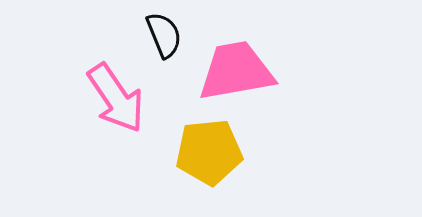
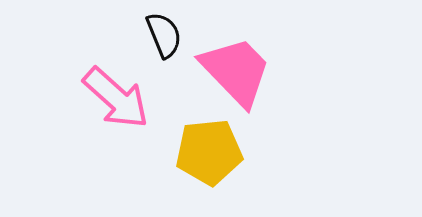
pink trapezoid: rotated 56 degrees clockwise
pink arrow: rotated 14 degrees counterclockwise
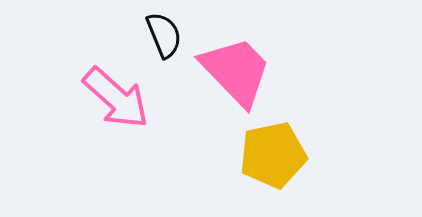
yellow pentagon: moved 64 px right, 3 px down; rotated 6 degrees counterclockwise
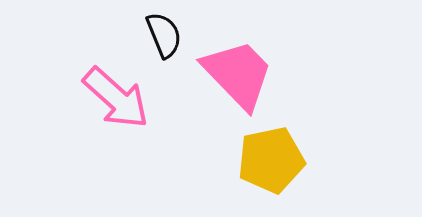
pink trapezoid: moved 2 px right, 3 px down
yellow pentagon: moved 2 px left, 5 px down
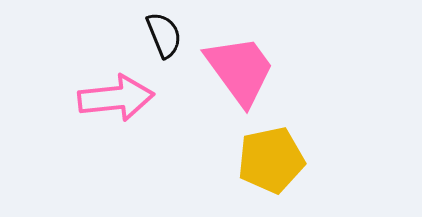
pink trapezoid: moved 2 px right, 4 px up; rotated 8 degrees clockwise
pink arrow: rotated 48 degrees counterclockwise
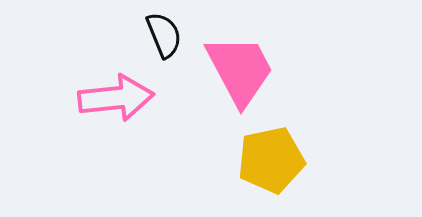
pink trapezoid: rotated 8 degrees clockwise
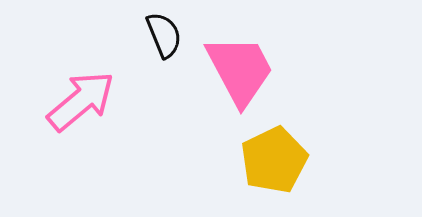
pink arrow: moved 35 px left, 3 px down; rotated 34 degrees counterclockwise
yellow pentagon: moved 3 px right; rotated 14 degrees counterclockwise
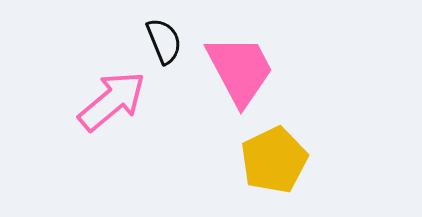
black semicircle: moved 6 px down
pink arrow: moved 31 px right
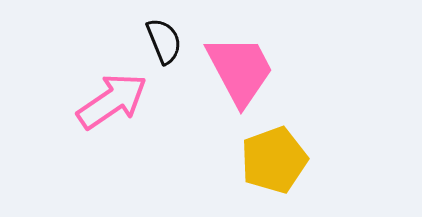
pink arrow: rotated 6 degrees clockwise
yellow pentagon: rotated 6 degrees clockwise
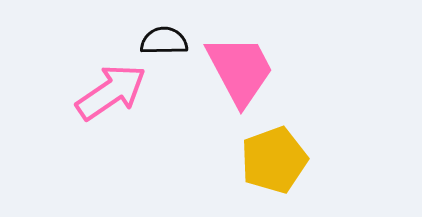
black semicircle: rotated 69 degrees counterclockwise
pink arrow: moved 1 px left, 9 px up
